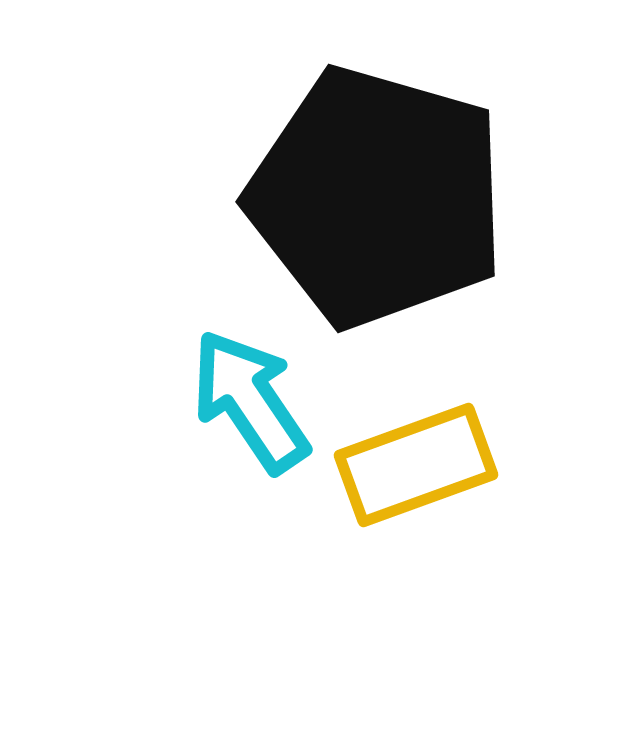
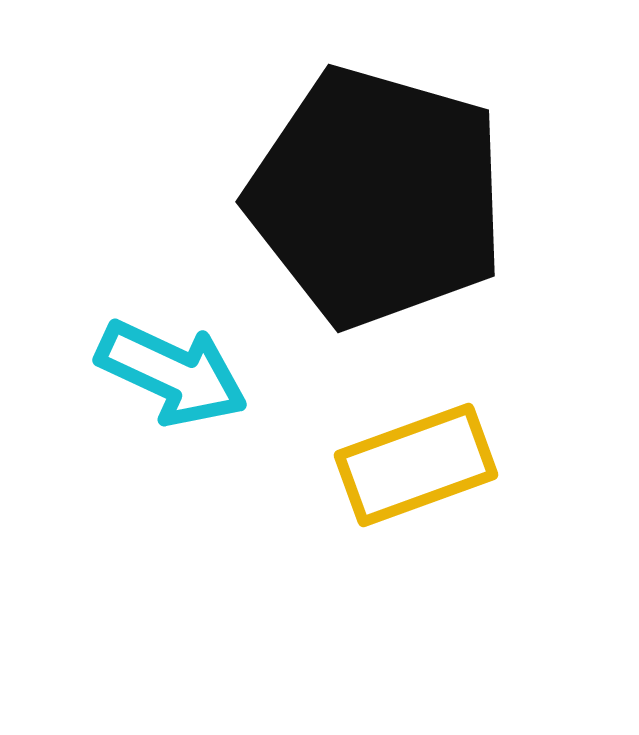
cyan arrow: moved 78 px left, 28 px up; rotated 149 degrees clockwise
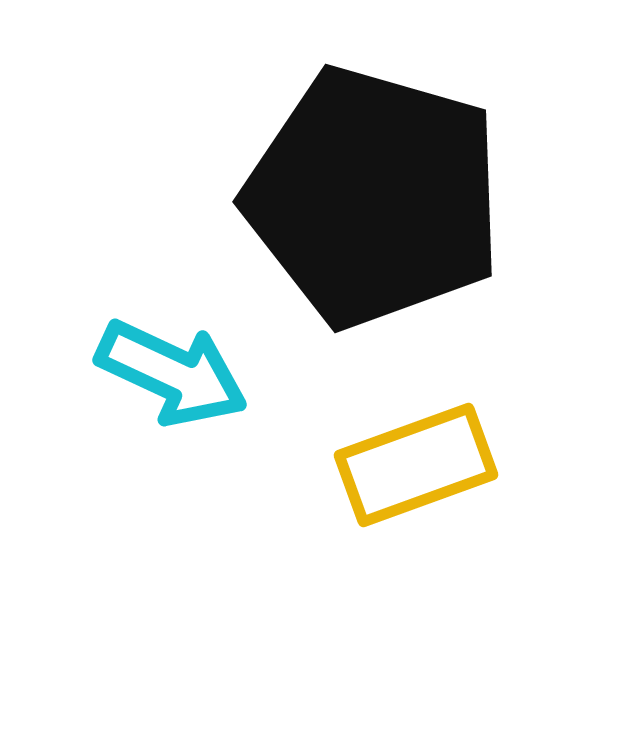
black pentagon: moved 3 px left
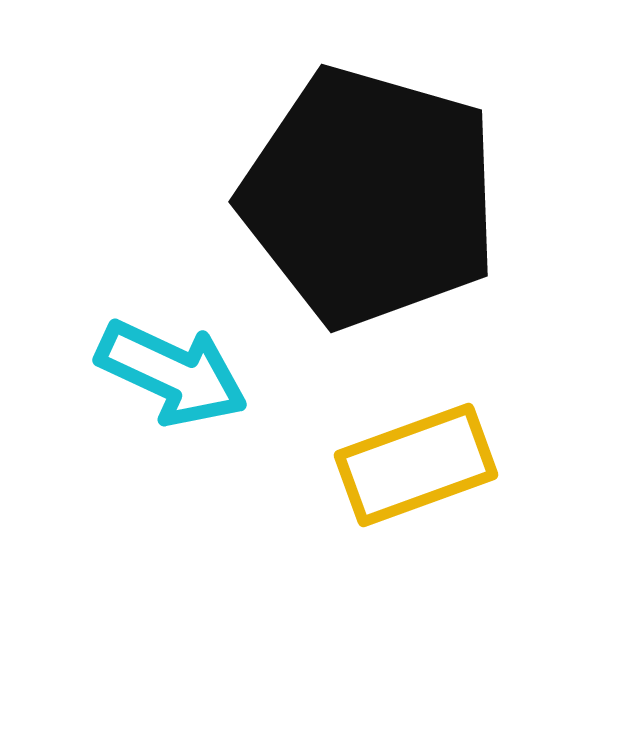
black pentagon: moved 4 px left
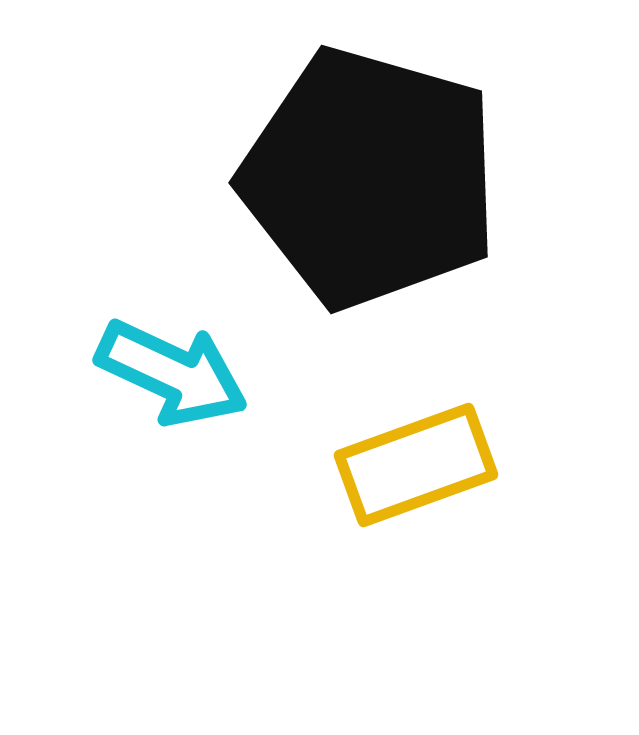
black pentagon: moved 19 px up
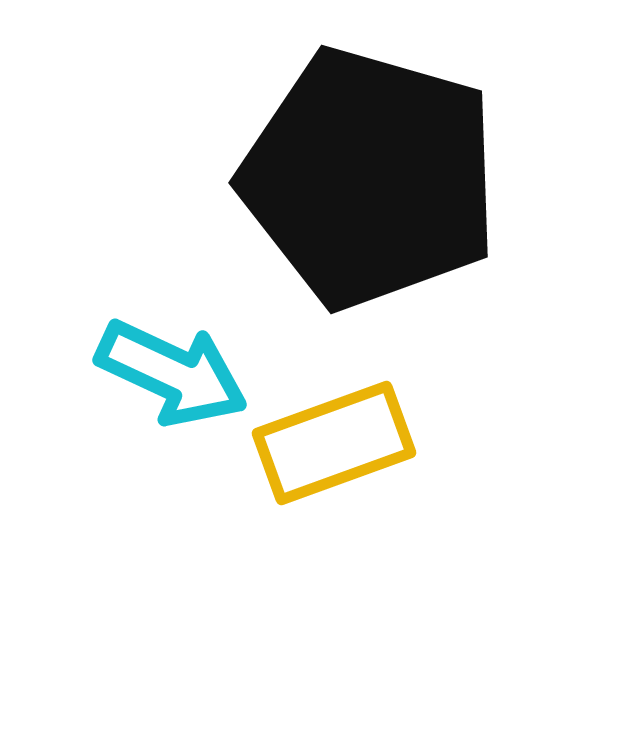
yellow rectangle: moved 82 px left, 22 px up
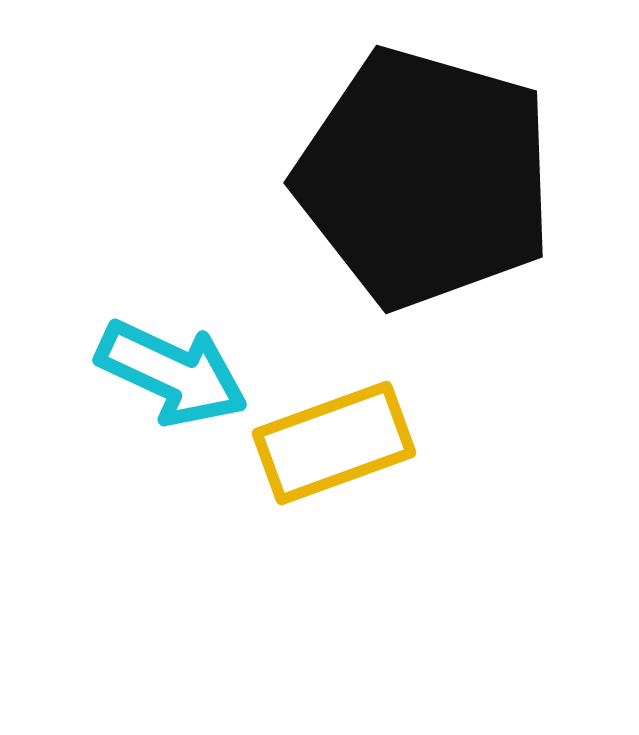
black pentagon: moved 55 px right
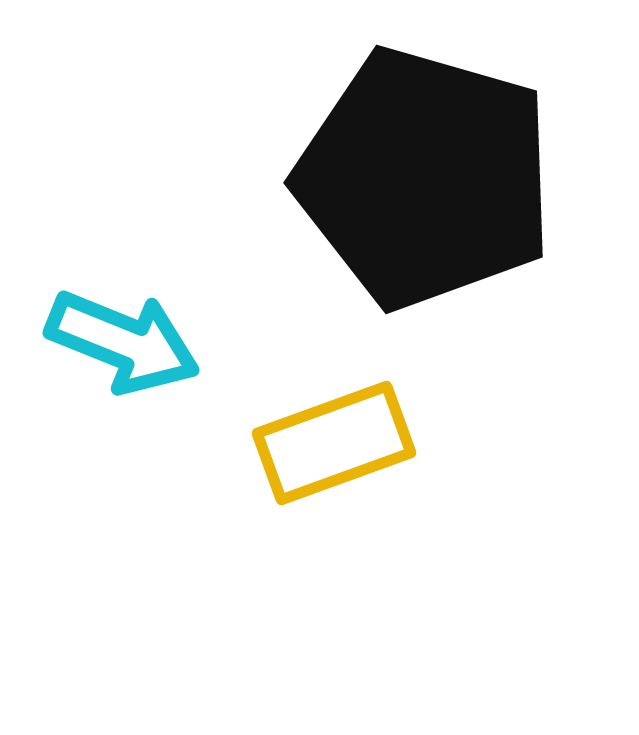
cyan arrow: moved 49 px left, 31 px up; rotated 3 degrees counterclockwise
